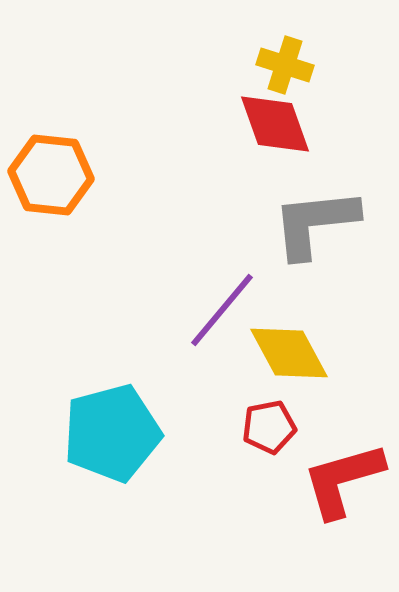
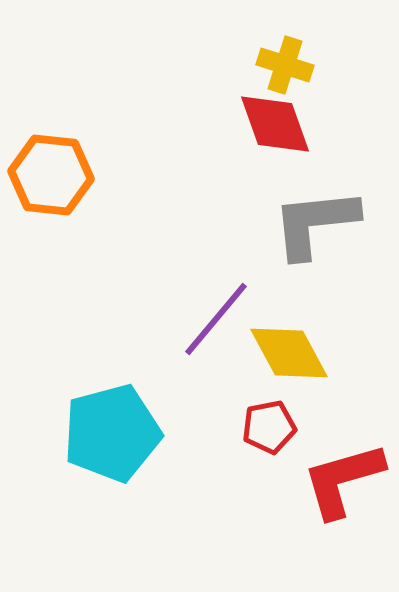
purple line: moved 6 px left, 9 px down
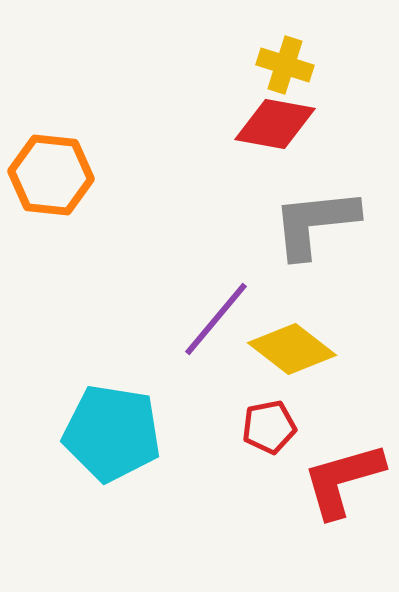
red diamond: rotated 60 degrees counterclockwise
yellow diamond: moved 3 px right, 4 px up; rotated 24 degrees counterclockwise
cyan pentagon: rotated 24 degrees clockwise
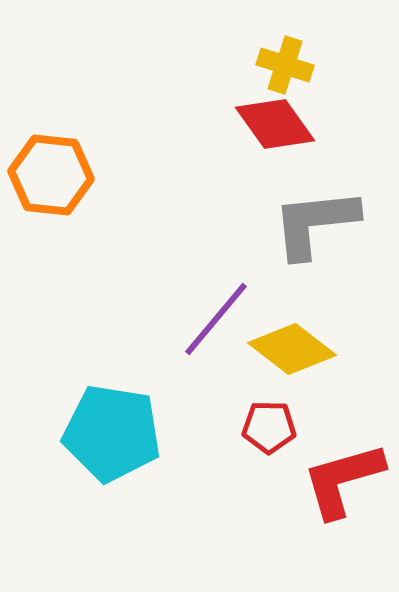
red diamond: rotated 44 degrees clockwise
red pentagon: rotated 12 degrees clockwise
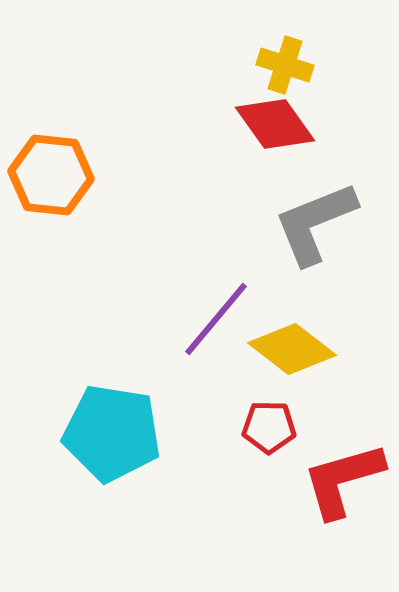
gray L-shape: rotated 16 degrees counterclockwise
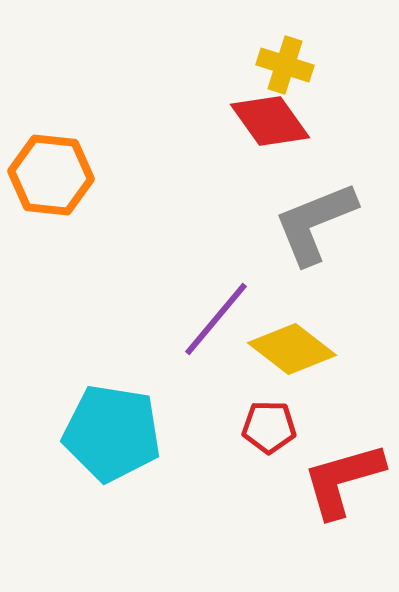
red diamond: moved 5 px left, 3 px up
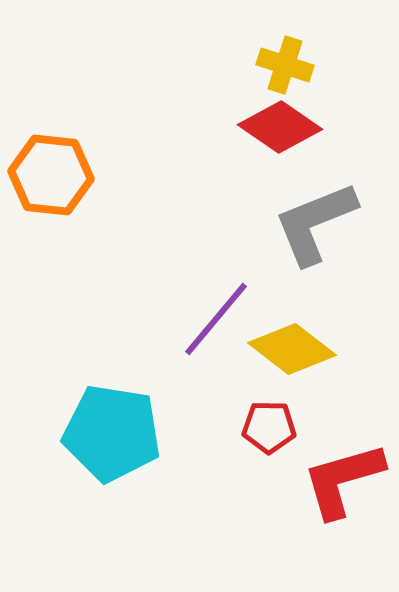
red diamond: moved 10 px right, 6 px down; rotated 20 degrees counterclockwise
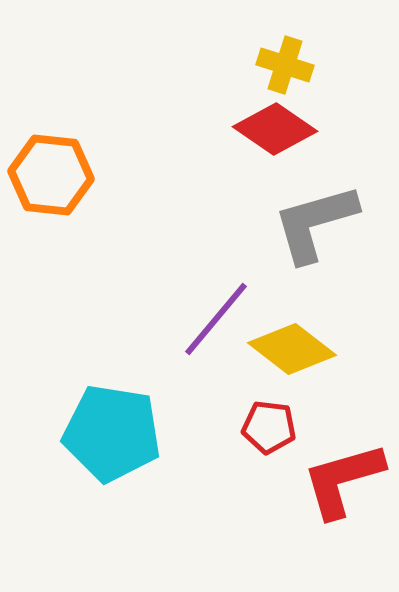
red diamond: moved 5 px left, 2 px down
gray L-shape: rotated 6 degrees clockwise
red pentagon: rotated 6 degrees clockwise
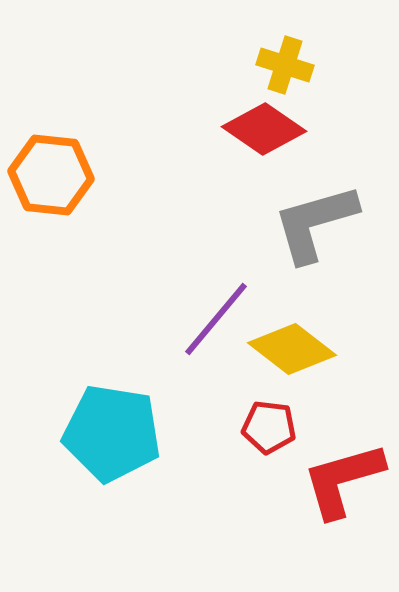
red diamond: moved 11 px left
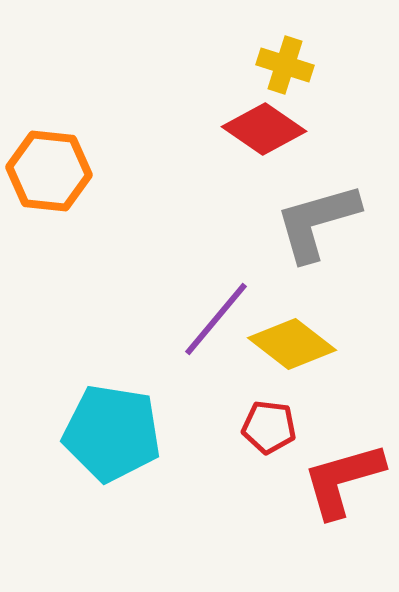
orange hexagon: moved 2 px left, 4 px up
gray L-shape: moved 2 px right, 1 px up
yellow diamond: moved 5 px up
